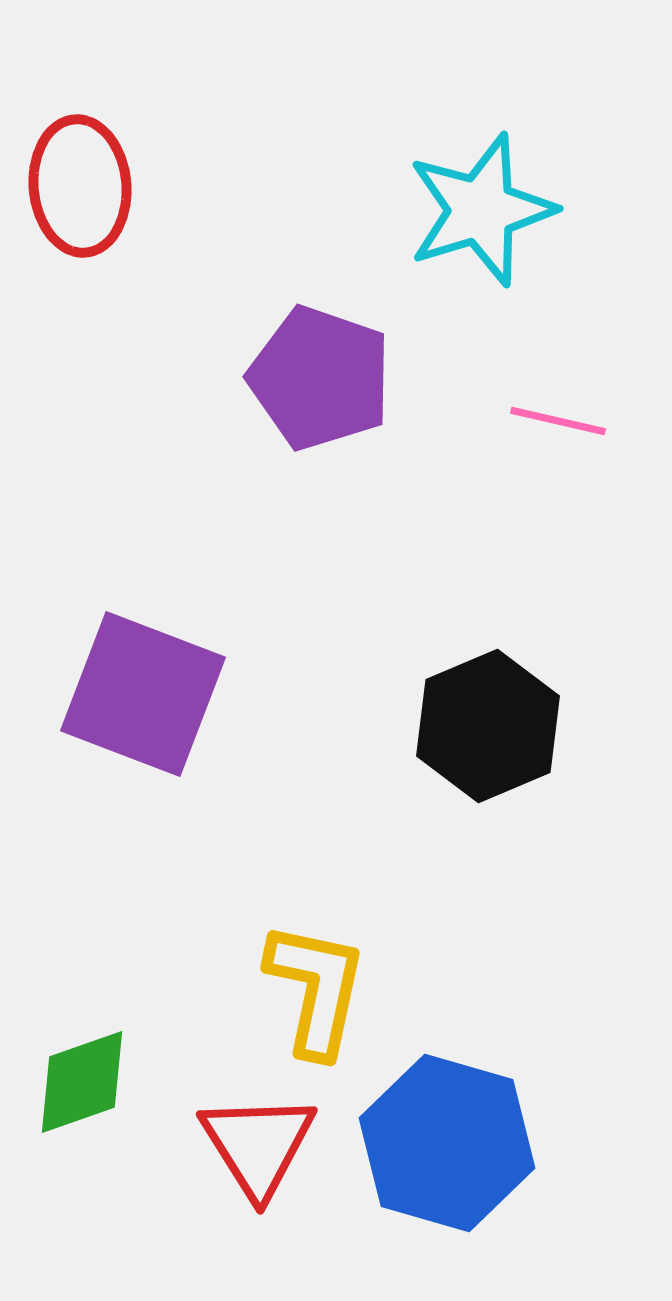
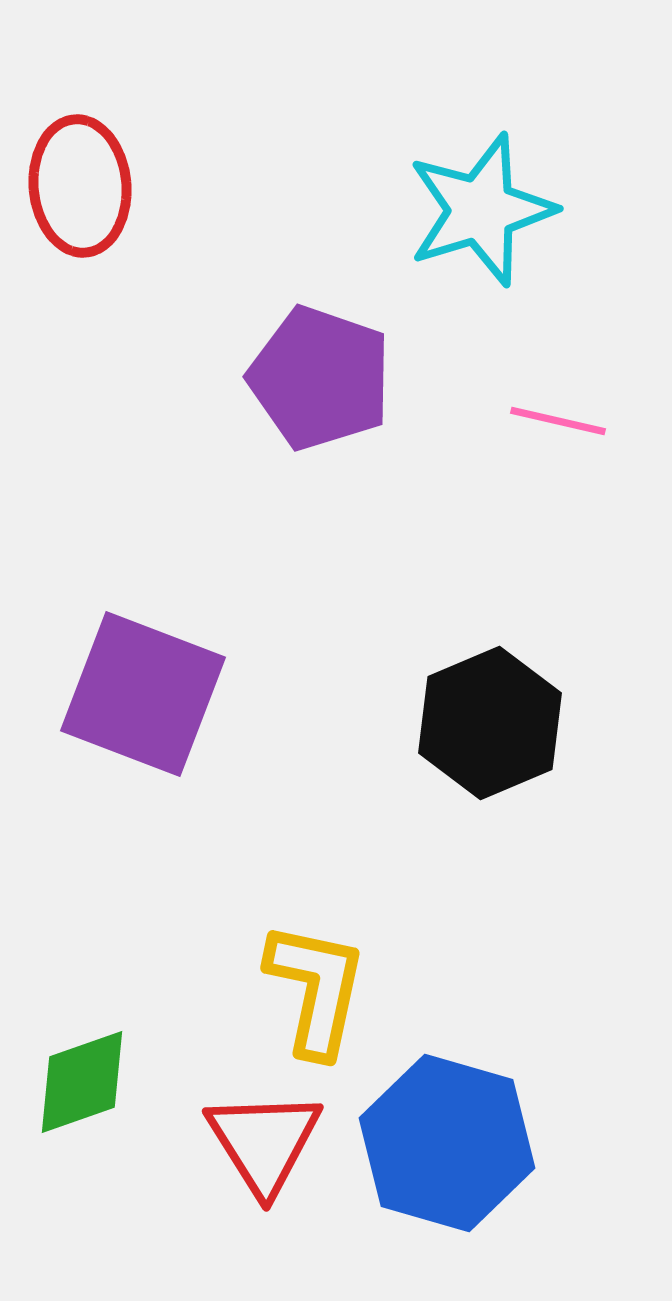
black hexagon: moved 2 px right, 3 px up
red triangle: moved 6 px right, 3 px up
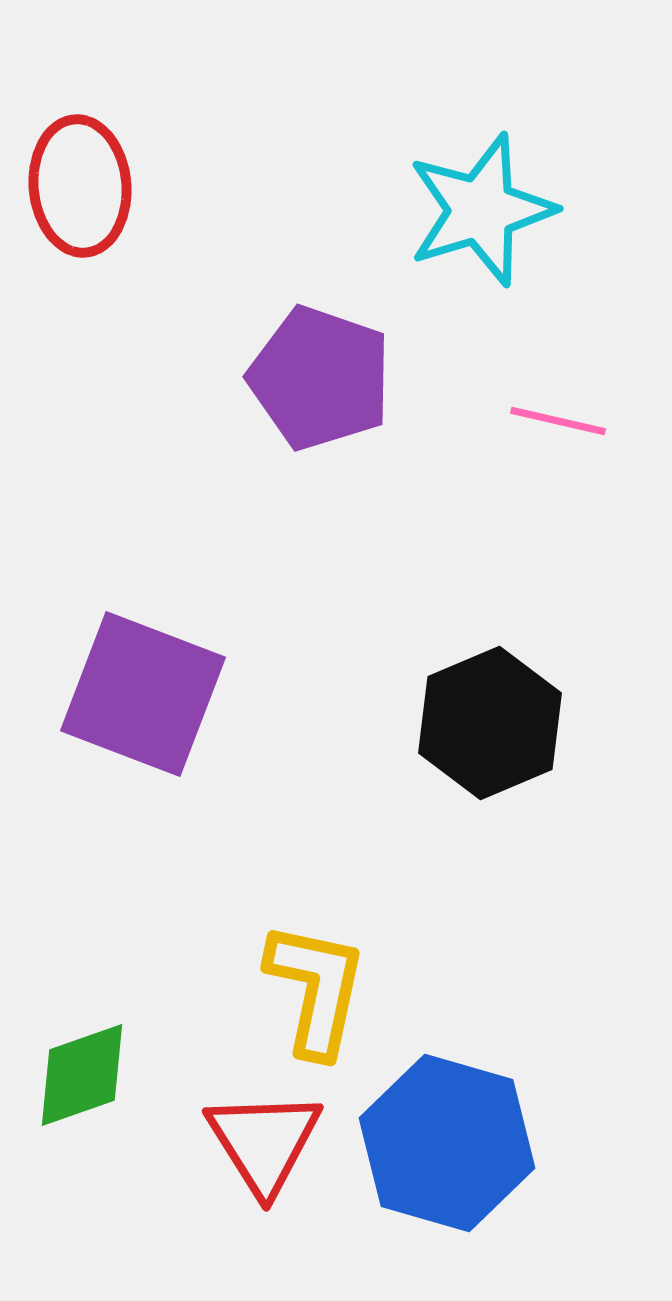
green diamond: moved 7 px up
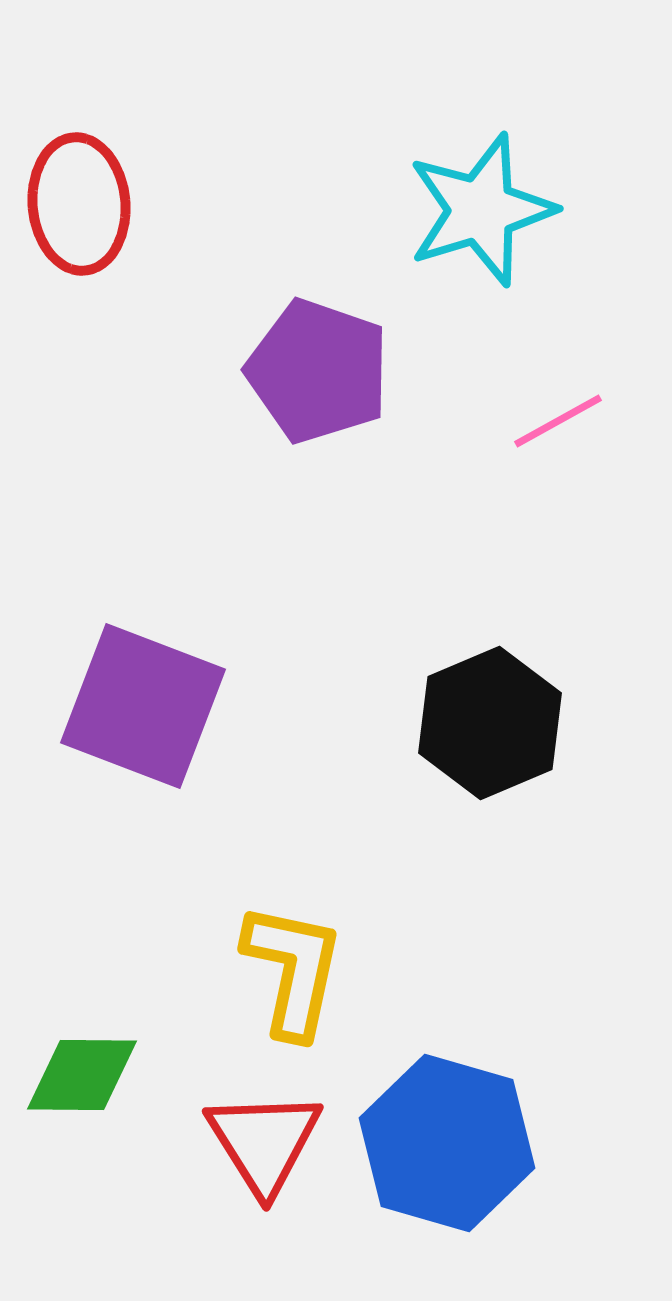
red ellipse: moved 1 px left, 18 px down
purple pentagon: moved 2 px left, 7 px up
pink line: rotated 42 degrees counterclockwise
purple square: moved 12 px down
yellow L-shape: moved 23 px left, 19 px up
green diamond: rotated 20 degrees clockwise
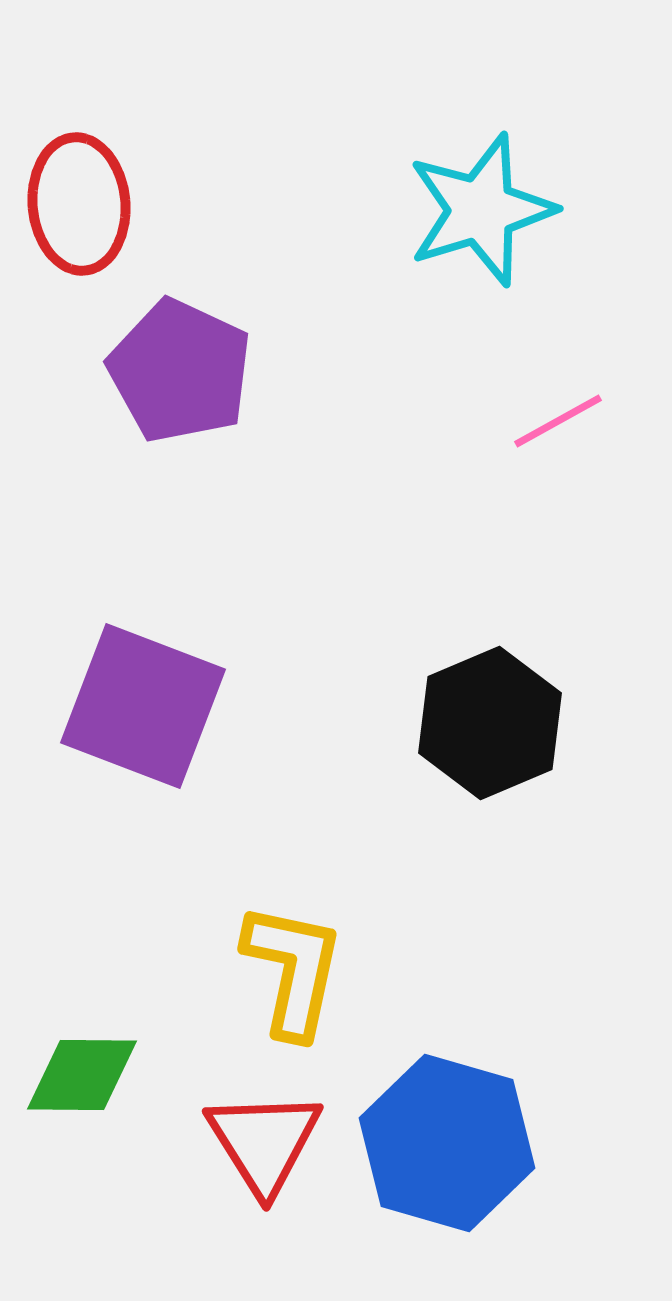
purple pentagon: moved 138 px left; rotated 6 degrees clockwise
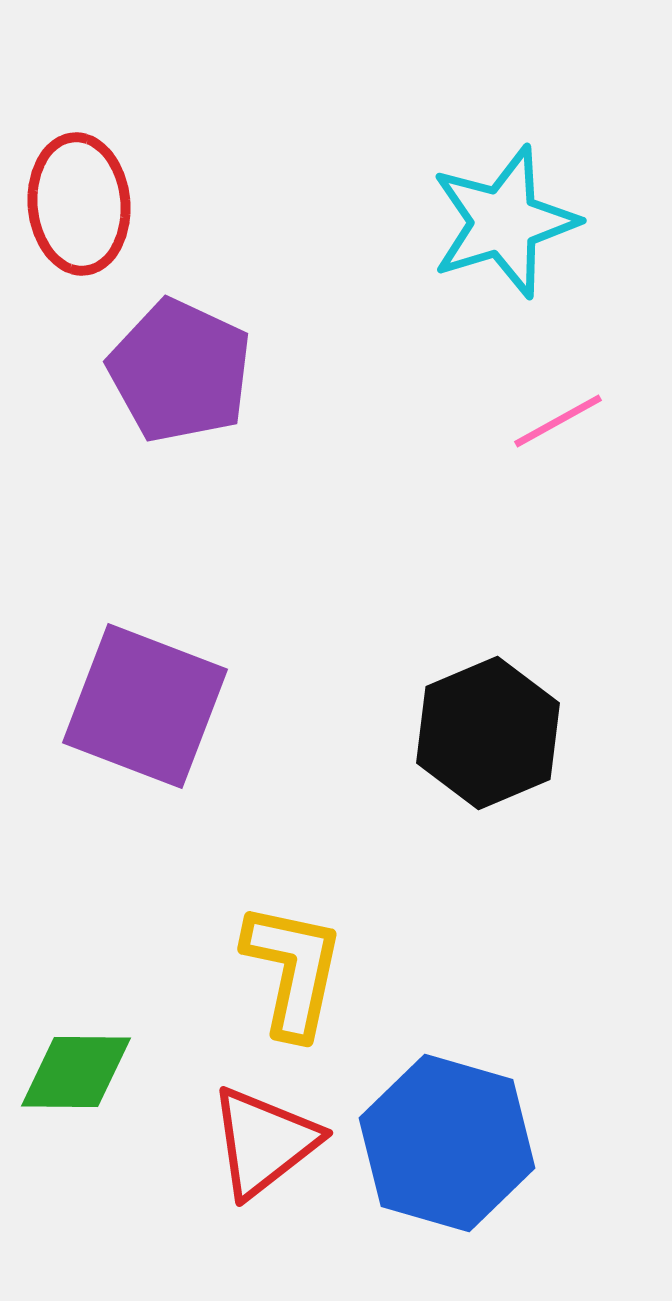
cyan star: moved 23 px right, 12 px down
purple square: moved 2 px right
black hexagon: moved 2 px left, 10 px down
green diamond: moved 6 px left, 3 px up
red triangle: rotated 24 degrees clockwise
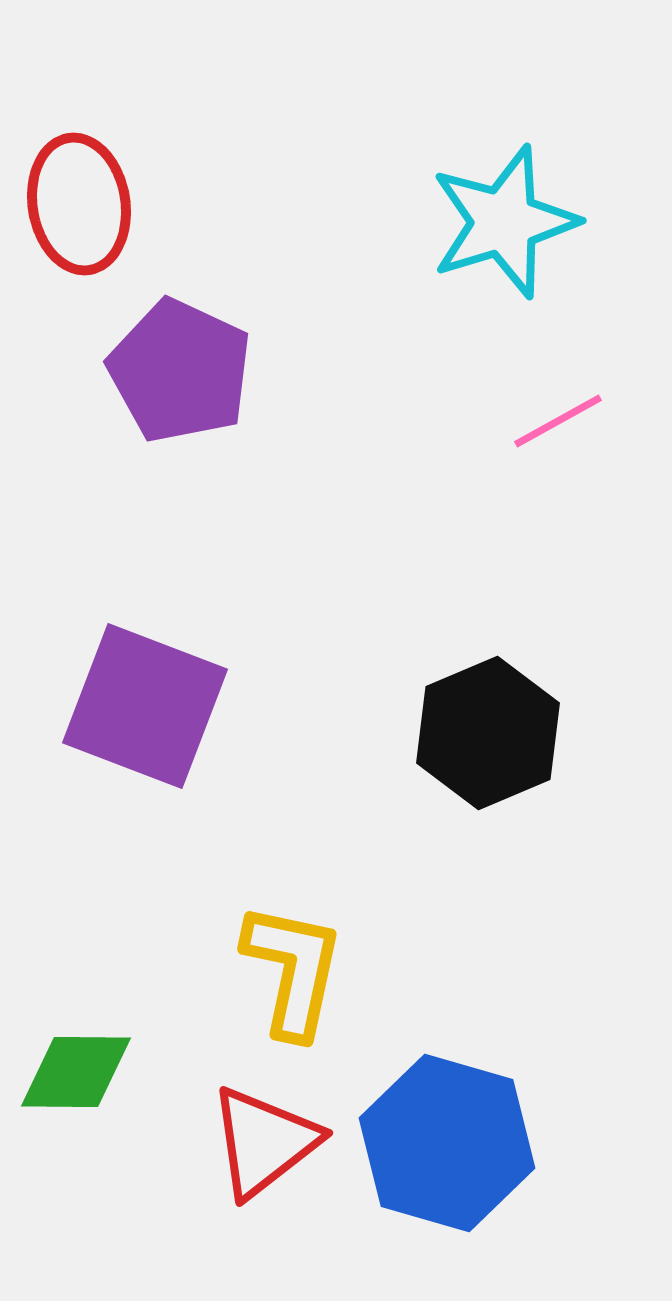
red ellipse: rotated 4 degrees counterclockwise
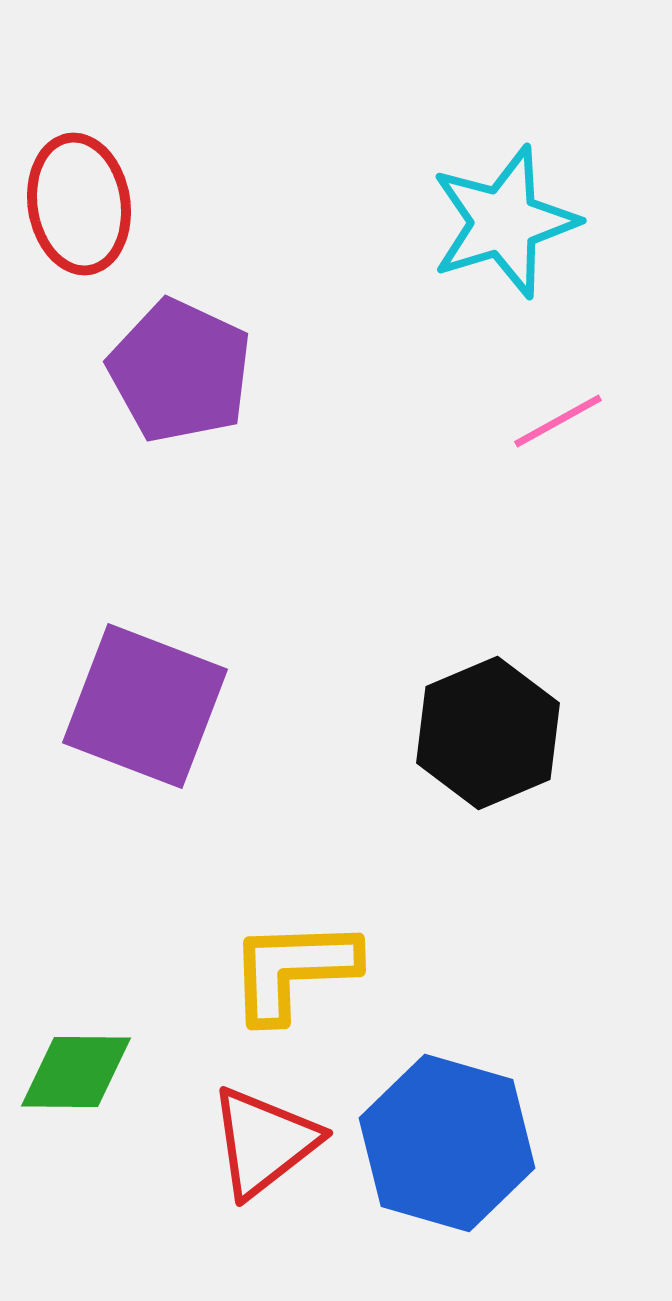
yellow L-shape: rotated 104 degrees counterclockwise
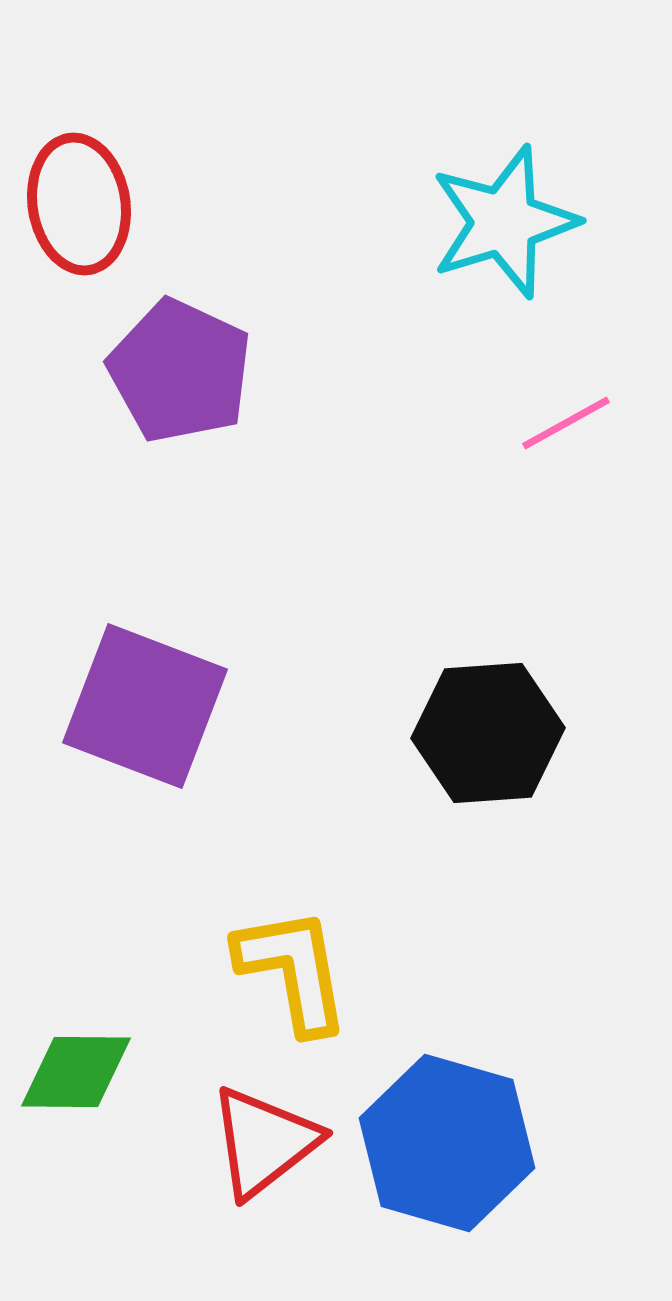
pink line: moved 8 px right, 2 px down
black hexagon: rotated 19 degrees clockwise
yellow L-shape: rotated 82 degrees clockwise
